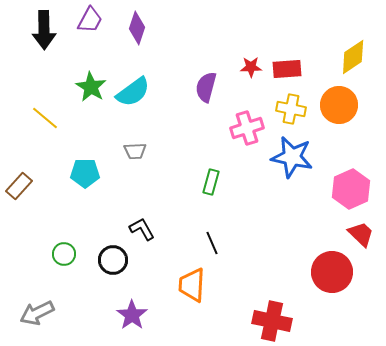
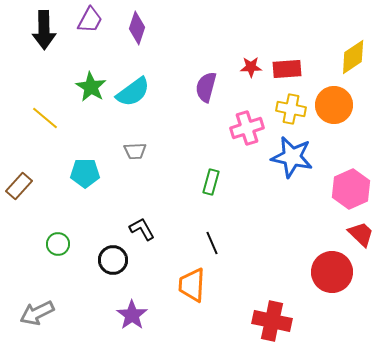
orange circle: moved 5 px left
green circle: moved 6 px left, 10 px up
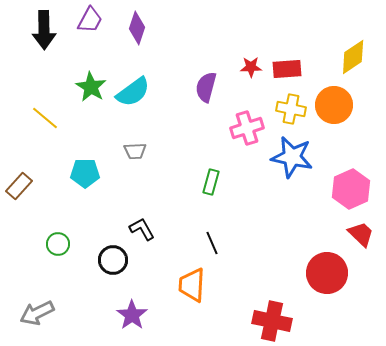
red circle: moved 5 px left, 1 px down
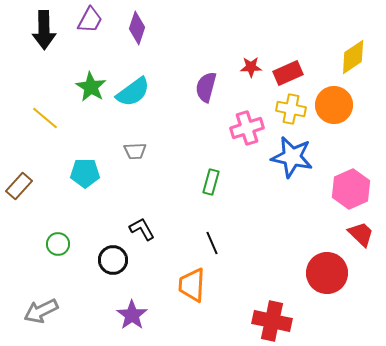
red rectangle: moved 1 px right, 4 px down; rotated 20 degrees counterclockwise
gray arrow: moved 4 px right, 2 px up
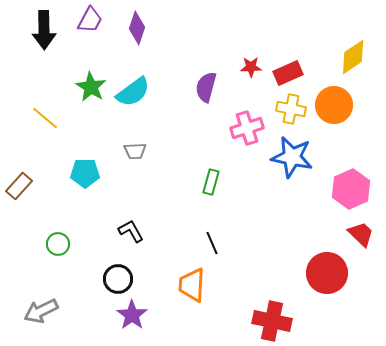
black L-shape: moved 11 px left, 2 px down
black circle: moved 5 px right, 19 px down
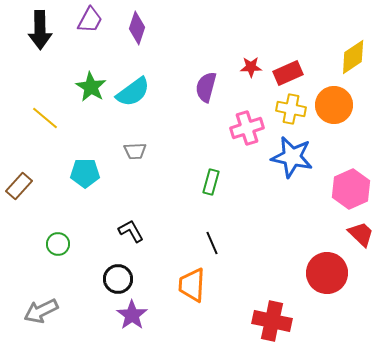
black arrow: moved 4 px left
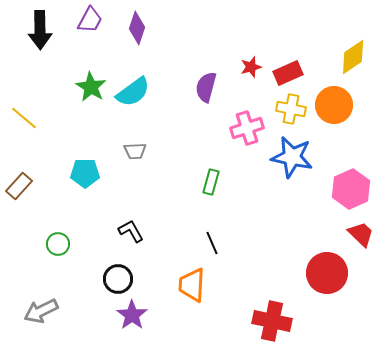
red star: rotated 15 degrees counterclockwise
yellow line: moved 21 px left
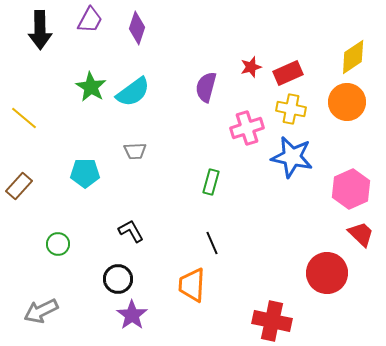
orange circle: moved 13 px right, 3 px up
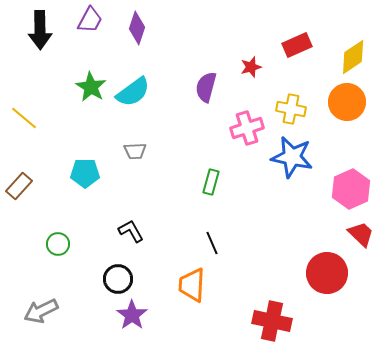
red rectangle: moved 9 px right, 28 px up
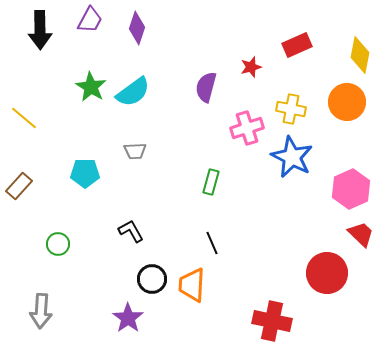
yellow diamond: moved 7 px right, 2 px up; rotated 45 degrees counterclockwise
blue star: rotated 15 degrees clockwise
black circle: moved 34 px right
gray arrow: rotated 60 degrees counterclockwise
purple star: moved 4 px left, 3 px down
